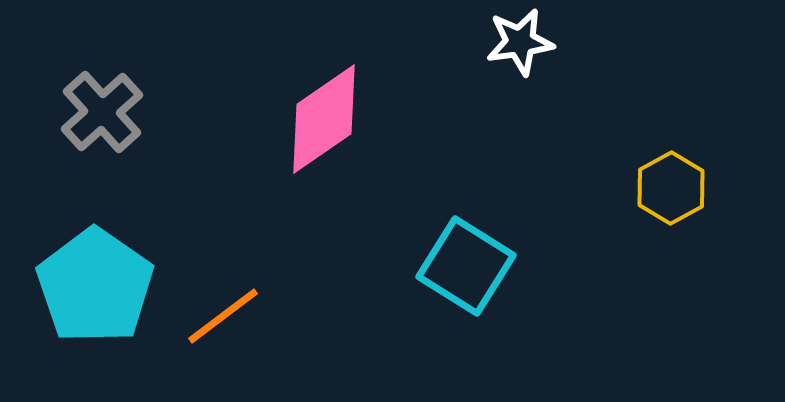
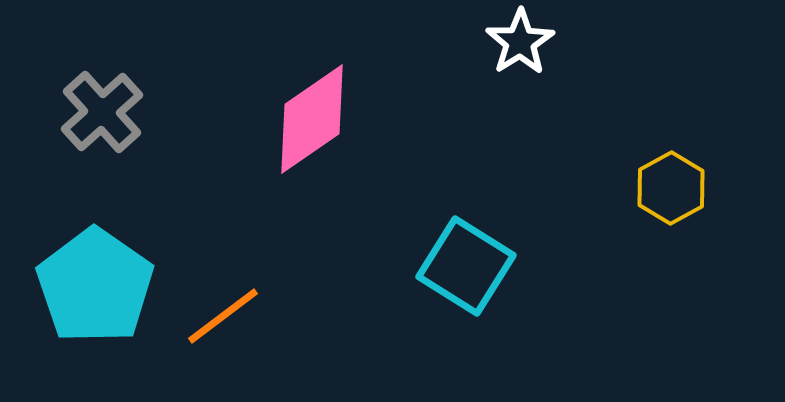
white star: rotated 24 degrees counterclockwise
pink diamond: moved 12 px left
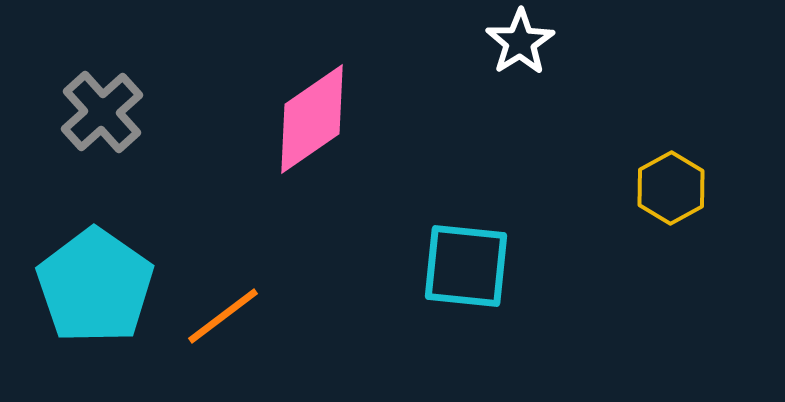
cyan square: rotated 26 degrees counterclockwise
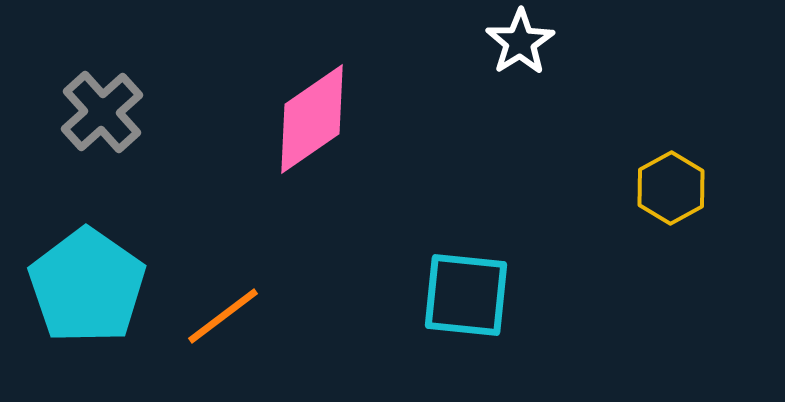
cyan square: moved 29 px down
cyan pentagon: moved 8 px left
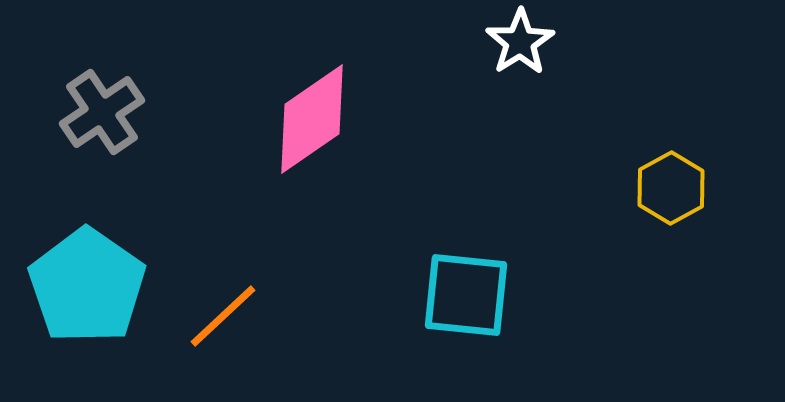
gray cross: rotated 8 degrees clockwise
orange line: rotated 6 degrees counterclockwise
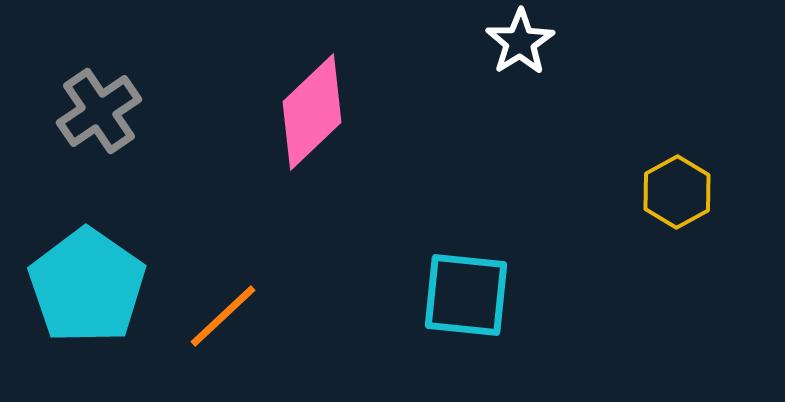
gray cross: moved 3 px left, 1 px up
pink diamond: moved 7 px up; rotated 9 degrees counterclockwise
yellow hexagon: moved 6 px right, 4 px down
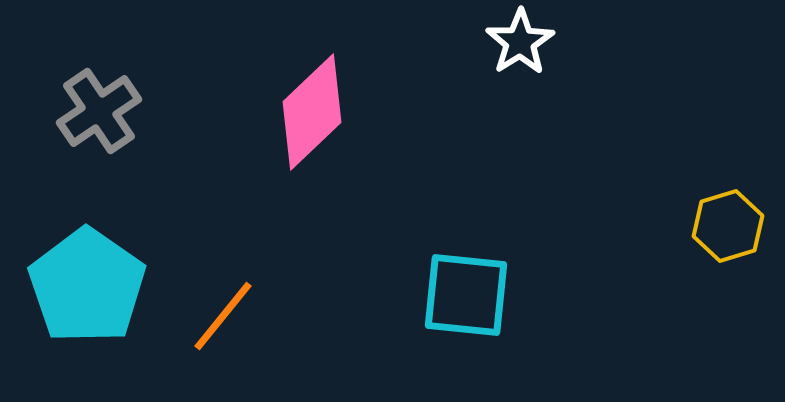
yellow hexagon: moved 51 px right, 34 px down; rotated 12 degrees clockwise
orange line: rotated 8 degrees counterclockwise
